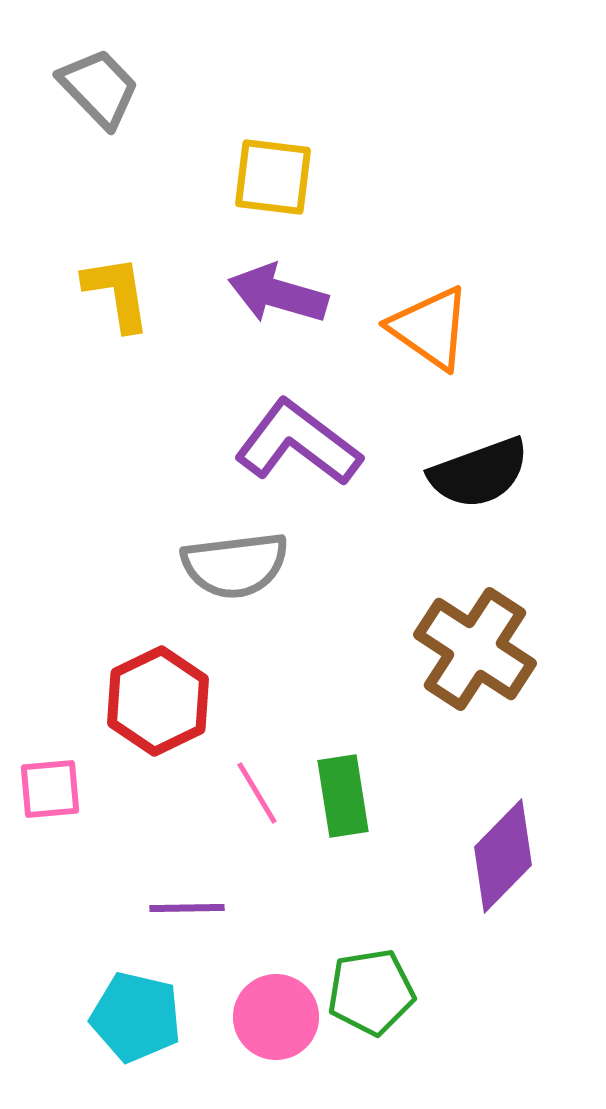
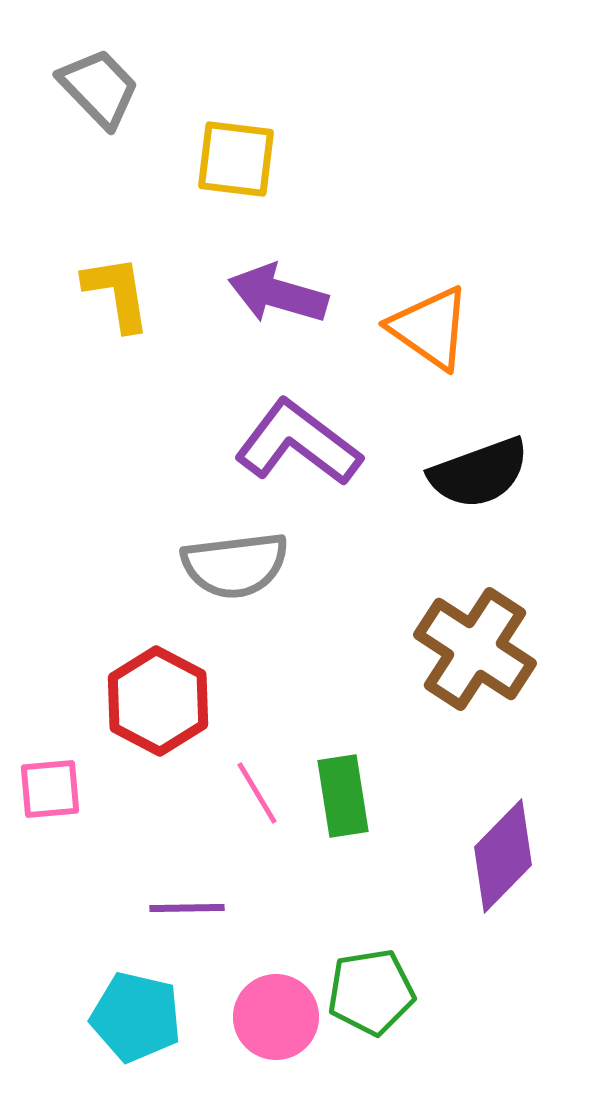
yellow square: moved 37 px left, 18 px up
red hexagon: rotated 6 degrees counterclockwise
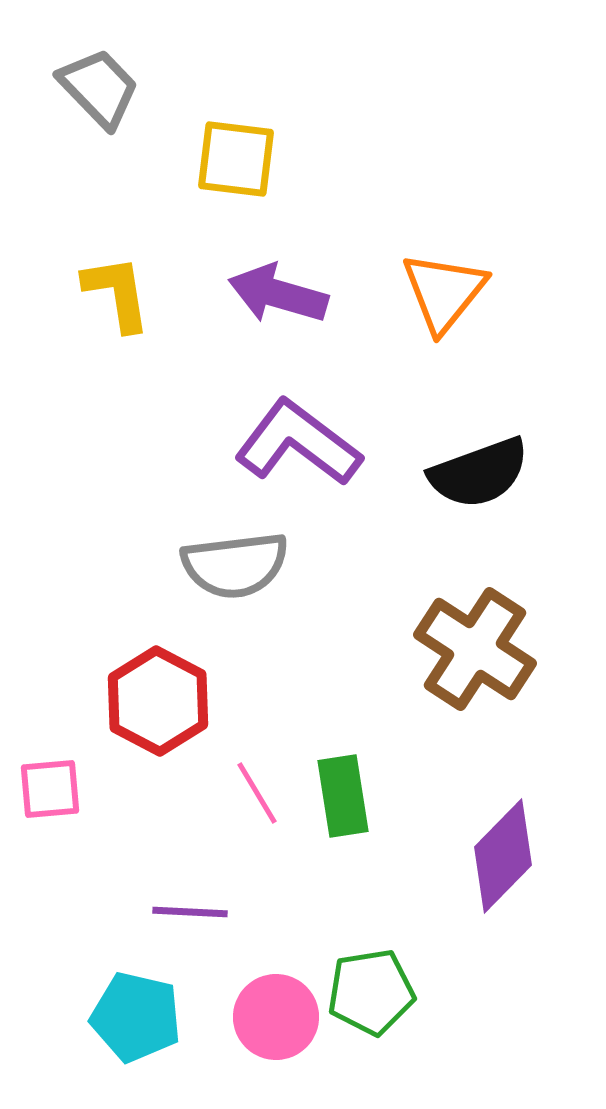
orange triangle: moved 14 px right, 36 px up; rotated 34 degrees clockwise
purple line: moved 3 px right, 4 px down; rotated 4 degrees clockwise
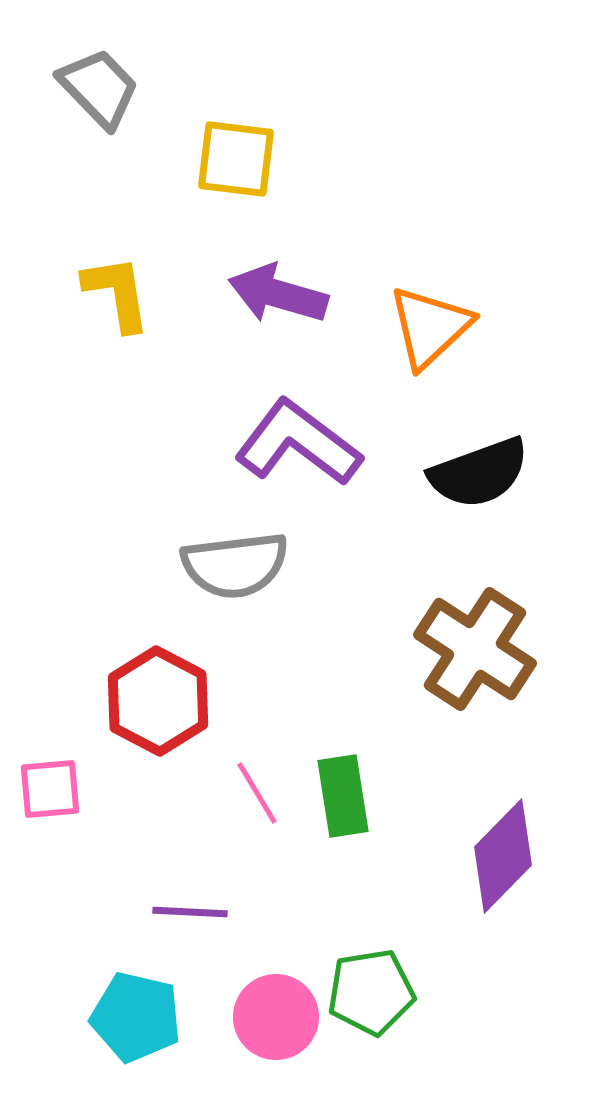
orange triangle: moved 14 px left, 35 px down; rotated 8 degrees clockwise
